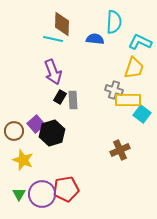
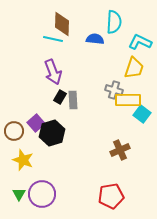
purple square: moved 1 px up
red pentagon: moved 45 px right, 7 px down
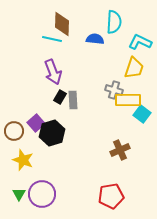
cyan line: moved 1 px left
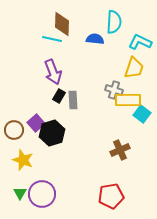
black rectangle: moved 1 px left, 1 px up
brown circle: moved 1 px up
green triangle: moved 1 px right, 1 px up
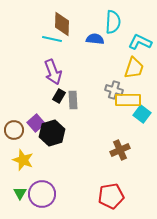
cyan semicircle: moved 1 px left
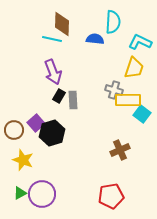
green triangle: rotated 32 degrees clockwise
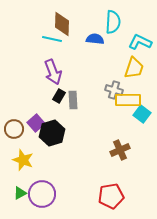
brown circle: moved 1 px up
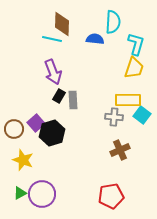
cyan L-shape: moved 4 px left, 2 px down; rotated 80 degrees clockwise
gray cross: moved 27 px down; rotated 12 degrees counterclockwise
cyan square: moved 1 px down
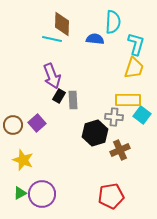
purple arrow: moved 1 px left, 4 px down
purple square: moved 1 px right
brown circle: moved 1 px left, 4 px up
black hexagon: moved 43 px right
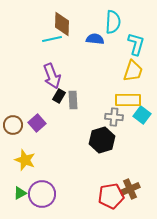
cyan line: rotated 24 degrees counterclockwise
yellow trapezoid: moved 1 px left, 3 px down
black hexagon: moved 7 px right, 7 px down
brown cross: moved 10 px right, 39 px down
yellow star: moved 2 px right
